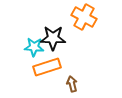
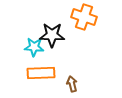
orange cross: rotated 10 degrees counterclockwise
black star: moved 1 px left, 3 px up
orange rectangle: moved 6 px left, 6 px down; rotated 16 degrees clockwise
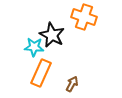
black star: rotated 25 degrees clockwise
orange rectangle: rotated 64 degrees counterclockwise
brown arrow: rotated 42 degrees clockwise
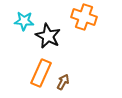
black star: moved 4 px left, 1 px down
cyan star: moved 10 px left, 26 px up
brown arrow: moved 9 px left, 2 px up
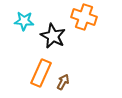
black star: moved 5 px right
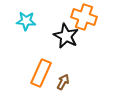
cyan star: moved 2 px right
black star: moved 13 px right
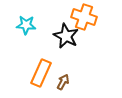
cyan star: moved 4 px down
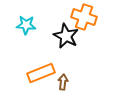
orange rectangle: rotated 44 degrees clockwise
brown arrow: rotated 21 degrees counterclockwise
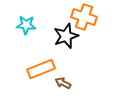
black star: rotated 25 degrees clockwise
orange rectangle: moved 4 px up
brown arrow: moved 1 px down; rotated 70 degrees counterclockwise
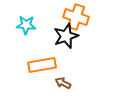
orange cross: moved 8 px left
orange rectangle: moved 1 px right, 4 px up; rotated 12 degrees clockwise
